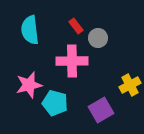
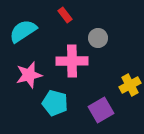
red rectangle: moved 11 px left, 11 px up
cyan semicircle: moved 7 px left, 1 px down; rotated 64 degrees clockwise
pink star: moved 10 px up
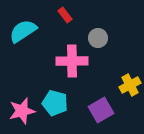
pink star: moved 7 px left, 36 px down
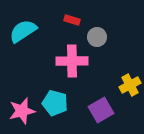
red rectangle: moved 7 px right, 5 px down; rotated 35 degrees counterclockwise
gray circle: moved 1 px left, 1 px up
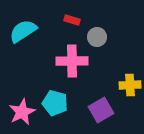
yellow cross: rotated 25 degrees clockwise
pink star: moved 1 px down; rotated 12 degrees counterclockwise
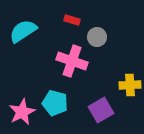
pink cross: rotated 20 degrees clockwise
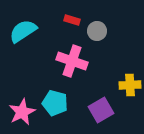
gray circle: moved 6 px up
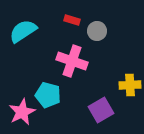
cyan pentagon: moved 7 px left, 8 px up
